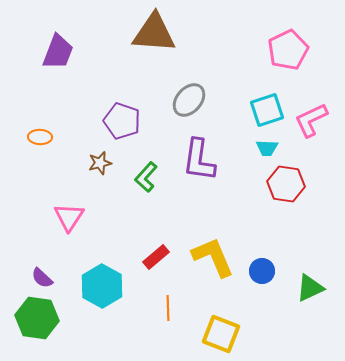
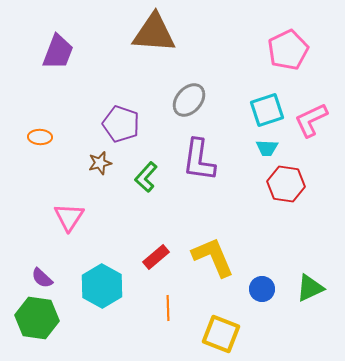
purple pentagon: moved 1 px left, 3 px down
blue circle: moved 18 px down
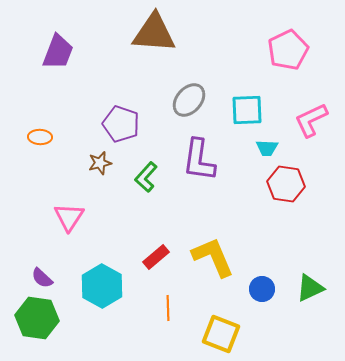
cyan square: moved 20 px left; rotated 16 degrees clockwise
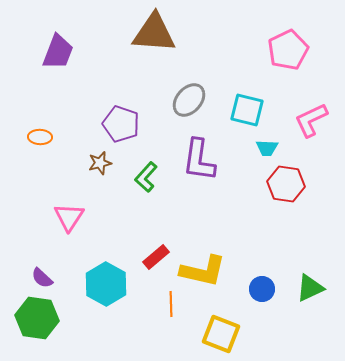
cyan square: rotated 16 degrees clockwise
yellow L-shape: moved 10 px left, 14 px down; rotated 126 degrees clockwise
cyan hexagon: moved 4 px right, 2 px up
orange line: moved 3 px right, 4 px up
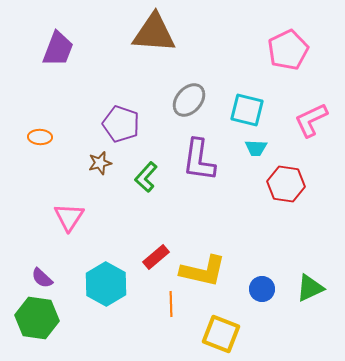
purple trapezoid: moved 3 px up
cyan trapezoid: moved 11 px left
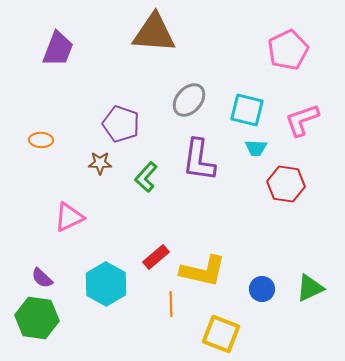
pink L-shape: moved 9 px left; rotated 6 degrees clockwise
orange ellipse: moved 1 px right, 3 px down
brown star: rotated 15 degrees clockwise
pink triangle: rotated 32 degrees clockwise
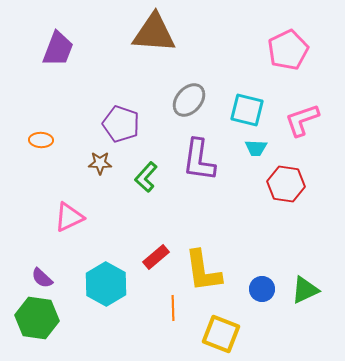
yellow L-shape: rotated 69 degrees clockwise
green triangle: moved 5 px left, 2 px down
orange line: moved 2 px right, 4 px down
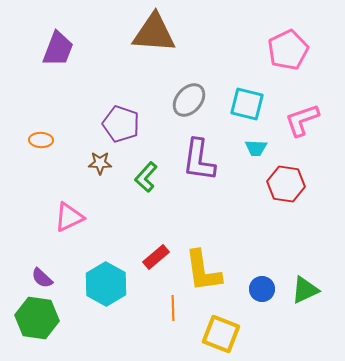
cyan square: moved 6 px up
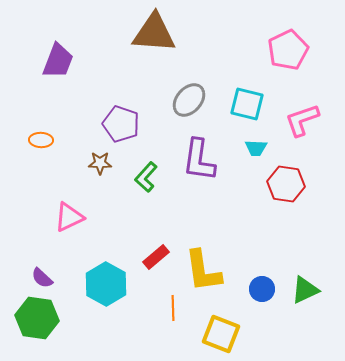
purple trapezoid: moved 12 px down
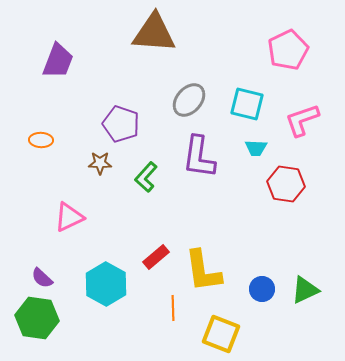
purple L-shape: moved 3 px up
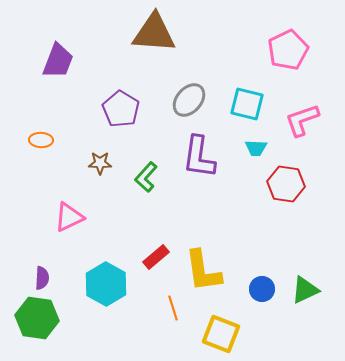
purple pentagon: moved 15 px up; rotated 12 degrees clockwise
purple semicircle: rotated 130 degrees counterclockwise
orange line: rotated 15 degrees counterclockwise
